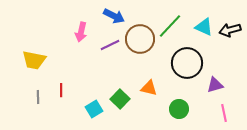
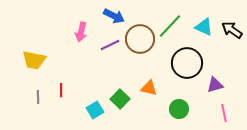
black arrow: moved 2 px right; rotated 50 degrees clockwise
cyan square: moved 1 px right, 1 px down
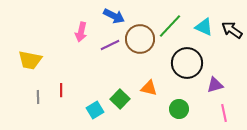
yellow trapezoid: moved 4 px left
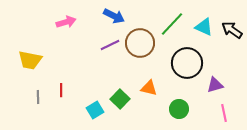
green line: moved 2 px right, 2 px up
pink arrow: moved 15 px left, 10 px up; rotated 120 degrees counterclockwise
brown circle: moved 4 px down
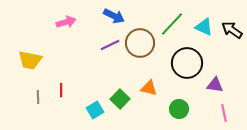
purple triangle: rotated 24 degrees clockwise
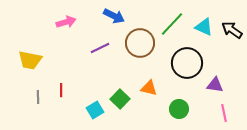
purple line: moved 10 px left, 3 px down
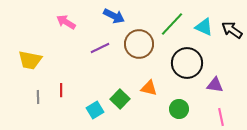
pink arrow: rotated 132 degrees counterclockwise
brown circle: moved 1 px left, 1 px down
pink line: moved 3 px left, 4 px down
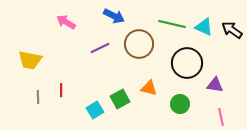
green line: rotated 60 degrees clockwise
green square: rotated 18 degrees clockwise
green circle: moved 1 px right, 5 px up
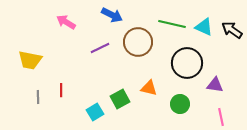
blue arrow: moved 2 px left, 1 px up
brown circle: moved 1 px left, 2 px up
cyan square: moved 2 px down
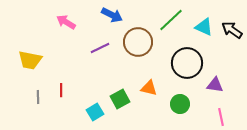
green line: moved 1 px left, 4 px up; rotated 56 degrees counterclockwise
